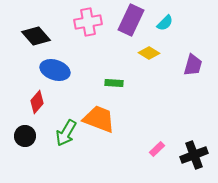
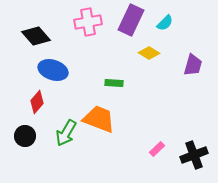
blue ellipse: moved 2 px left
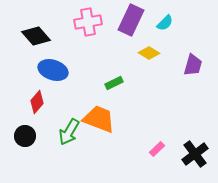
green rectangle: rotated 30 degrees counterclockwise
green arrow: moved 3 px right, 1 px up
black cross: moved 1 px right, 1 px up; rotated 16 degrees counterclockwise
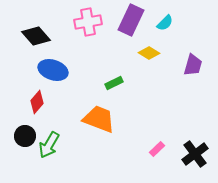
green arrow: moved 20 px left, 13 px down
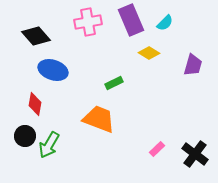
purple rectangle: rotated 48 degrees counterclockwise
red diamond: moved 2 px left, 2 px down; rotated 30 degrees counterclockwise
black cross: rotated 16 degrees counterclockwise
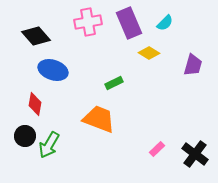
purple rectangle: moved 2 px left, 3 px down
